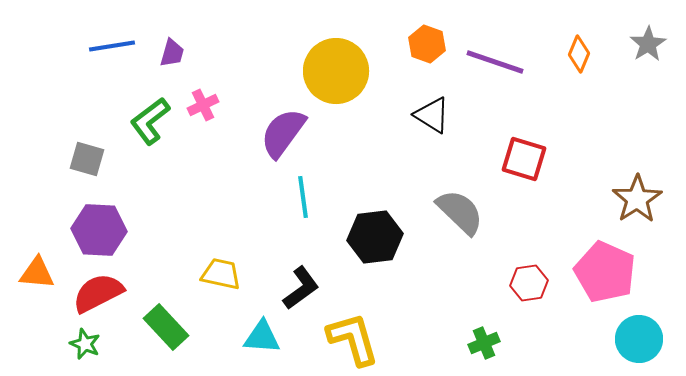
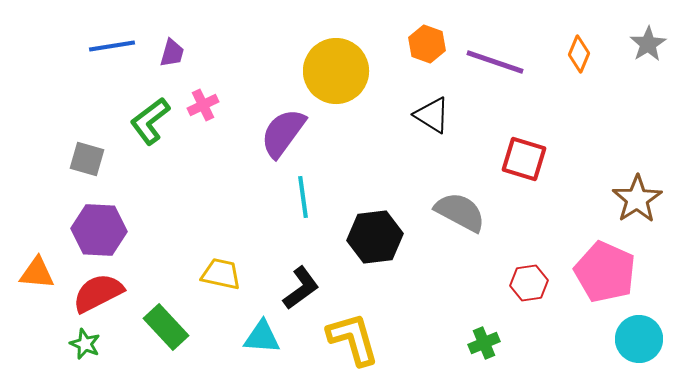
gray semicircle: rotated 16 degrees counterclockwise
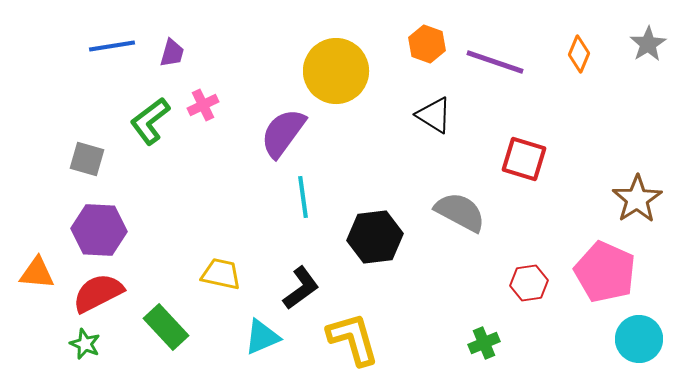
black triangle: moved 2 px right
cyan triangle: rotated 27 degrees counterclockwise
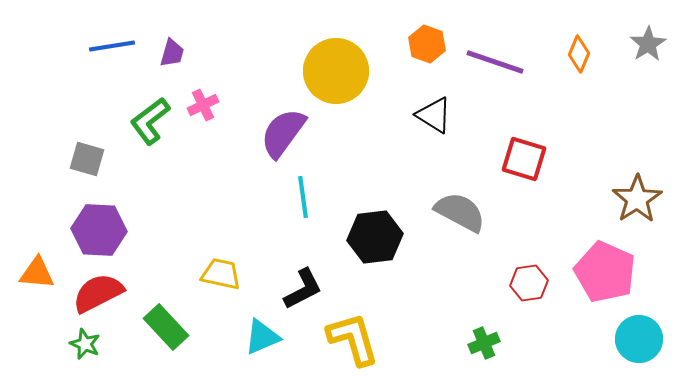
black L-shape: moved 2 px right, 1 px down; rotated 9 degrees clockwise
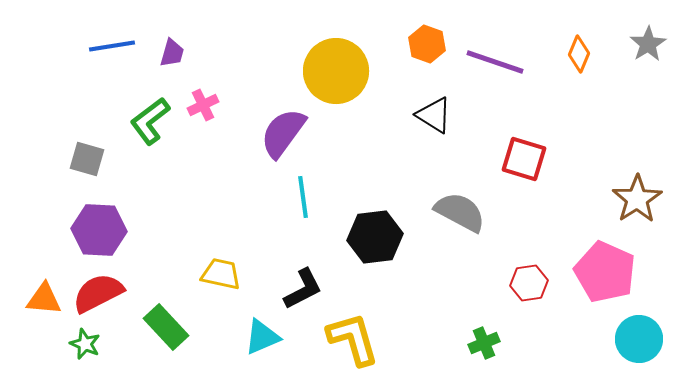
orange triangle: moved 7 px right, 26 px down
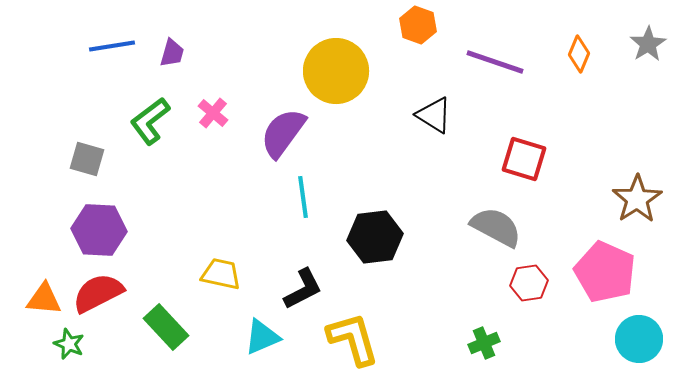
orange hexagon: moved 9 px left, 19 px up
pink cross: moved 10 px right, 8 px down; rotated 24 degrees counterclockwise
gray semicircle: moved 36 px right, 15 px down
green star: moved 16 px left
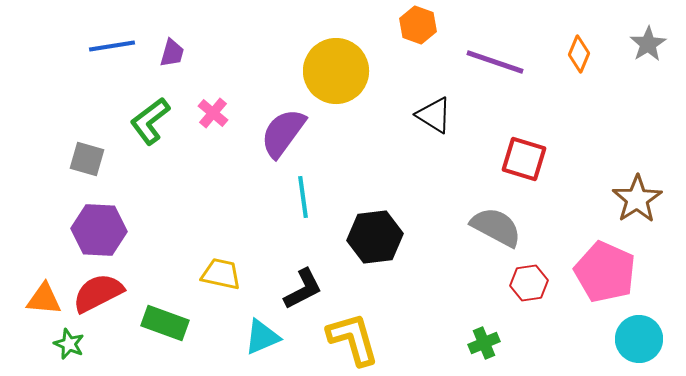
green rectangle: moved 1 px left, 4 px up; rotated 27 degrees counterclockwise
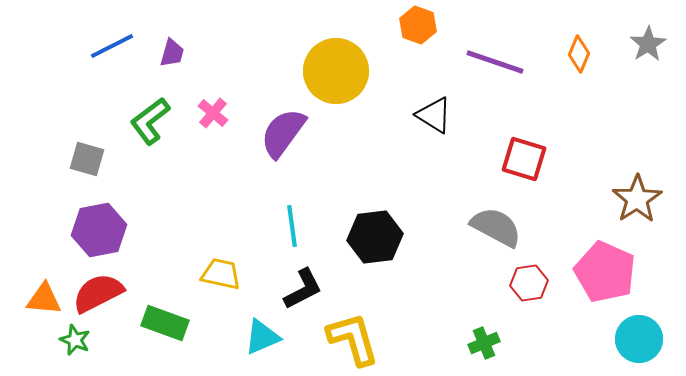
blue line: rotated 18 degrees counterclockwise
cyan line: moved 11 px left, 29 px down
purple hexagon: rotated 14 degrees counterclockwise
green star: moved 6 px right, 4 px up
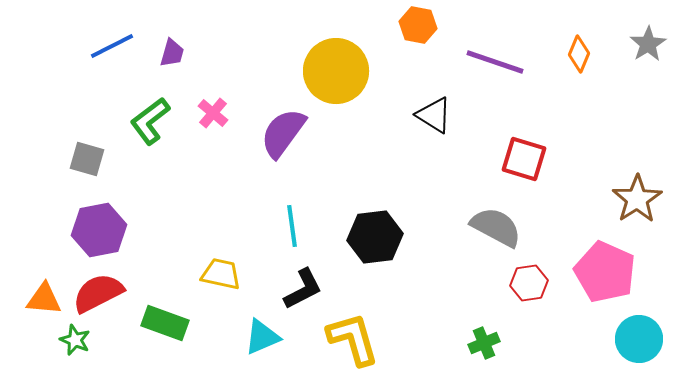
orange hexagon: rotated 9 degrees counterclockwise
